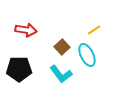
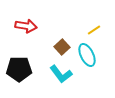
red arrow: moved 4 px up
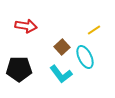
cyan ellipse: moved 2 px left, 2 px down
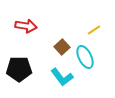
cyan L-shape: moved 1 px right, 3 px down
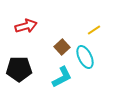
red arrow: rotated 25 degrees counterclockwise
cyan L-shape: rotated 80 degrees counterclockwise
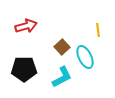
yellow line: moved 4 px right; rotated 64 degrees counterclockwise
black pentagon: moved 5 px right
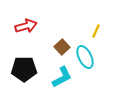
yellow line: moved 2 px left, 1 px down; rotated 32 degrees clockwise
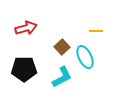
red arrow: moved 2 px down
yellow line: rotated 64 degrees clockwise
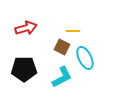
yellow line: moved 23 px left
brown square: rotated 21 degrees counterclockwise
cyan ellipse: moved 1 px down
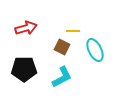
cyan ellipse: moved 10 px right, 8 px up
